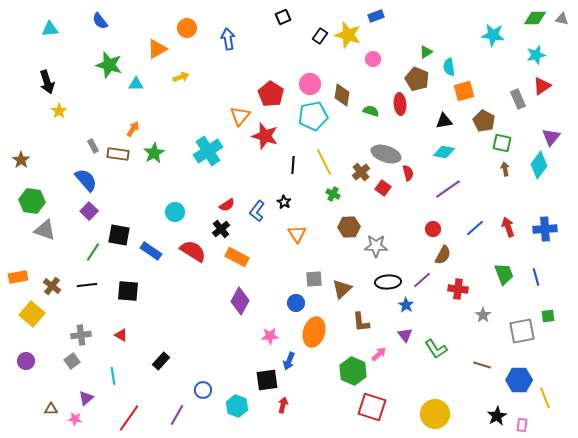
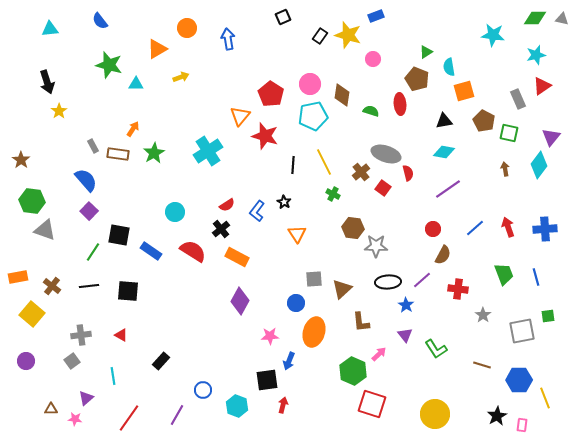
green square at (502, 143): moved 7 px right, 10 px up
brown hexagon at (349, 227): moved 4 px right, 1 px down; rotated 10 degrees clockwise
black line at (87, 285): moved 2 px right, 1 px down
red square at (372, 407): moved 3 px up
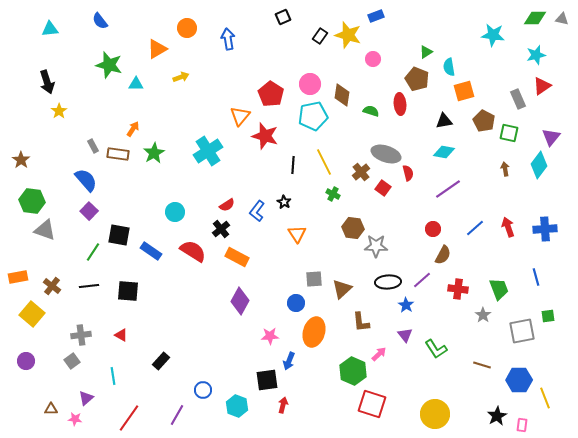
green trapezoid at (504, 274): moved 5 px left, 15 px down
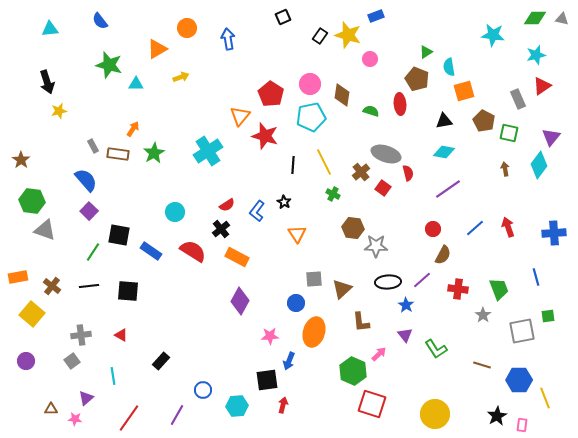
pink circle at (373, 59): moved 3 px left
yellow star at (59, 111): rotated 21 degrees clockwise
cyan pentagon at (313, 116): moved 2 px left, 1 px down
blue cross at (545, 229): moved 9 px right, 4 px down
cyan hexagon at (237, 406): rotated 25 degrees counterclockwise
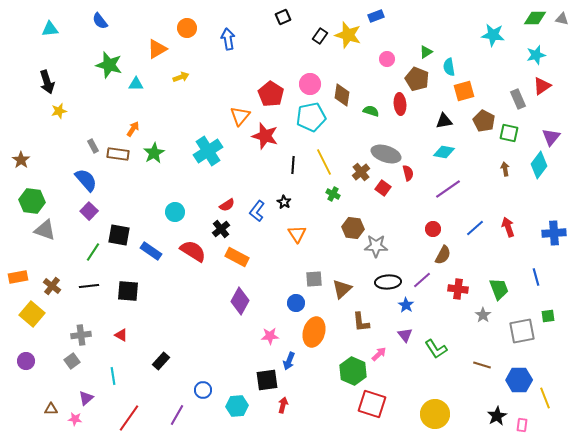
pink circle at (370, 59): moved 17 px right
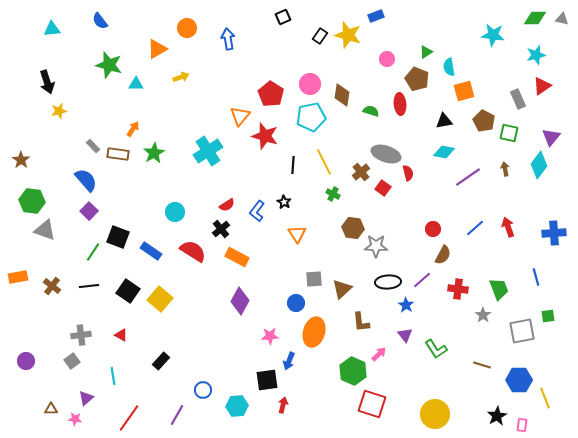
cyan triangle at (50, 29): moved 2 px right
gray rectangle at (93, 146): rotated 16 degrees counterclockwise
purple line at (448, 189): moved 20 px right, 12 px up
black square at (119, 235): moved 1 px left, 2 px down; rotated 10 degrees clockwise
black square at (128, 291): rotated 30 degrees clockwise
yellow square at (32, 314): moved 128 px right, 15 px up
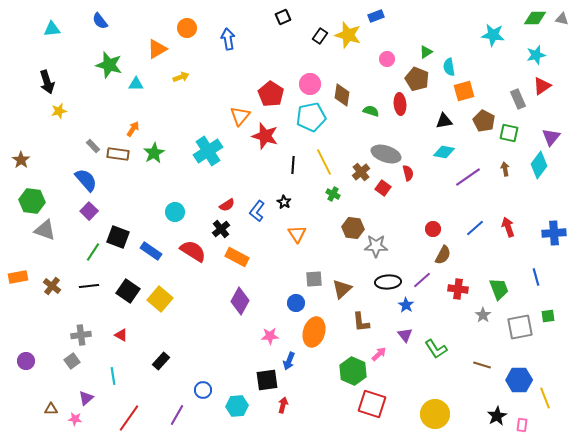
gray square at (522, 331): moved 2 px left, 4 px up
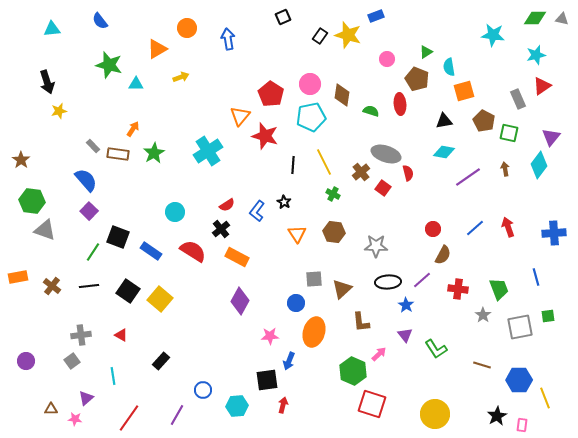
brown hexagon at (353, 228): moved 19 px left, 4 px down
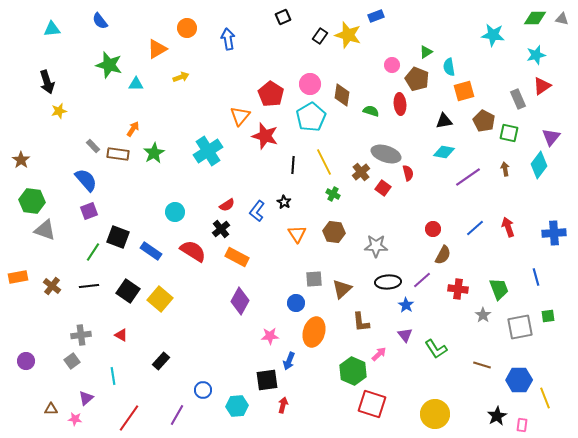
pink circle at (387, 59): moved 5 px right, 6 px down
cyan pentagon at (311, 117): rotated 20 degrees counterclockwise
purple square at (89, 211): rotated 24 degrees clockwise
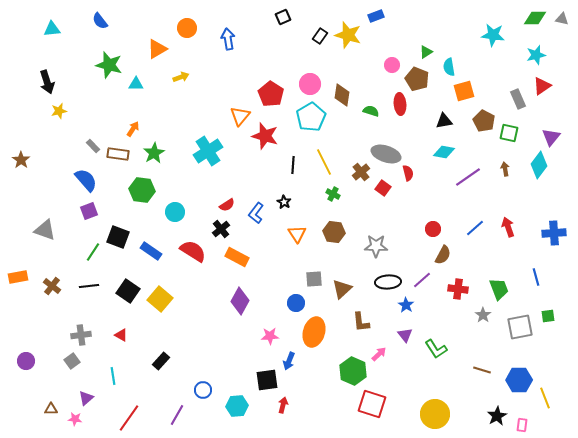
green hexagon at (32, 201): moved 110 px right, 11 px up
blue L-shape at (257, 211): moved 1 px left, 2 px down
brown line at (482, 365): moved 5 px down
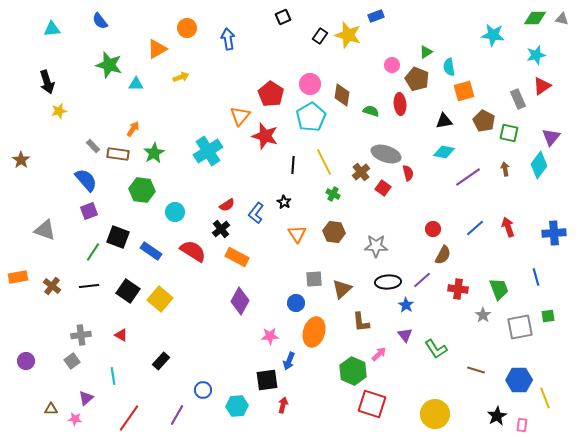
brown line at (482, 370): moved 6 px left
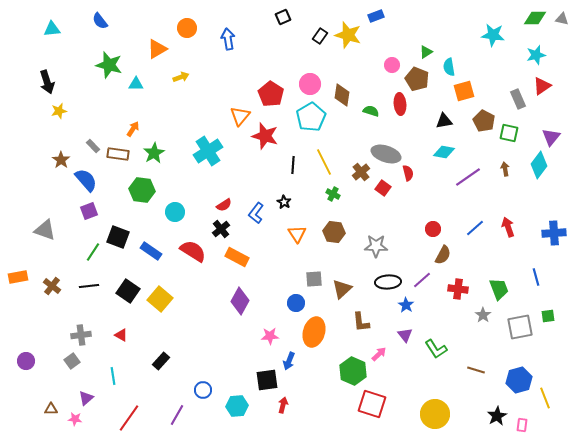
brown star at (21, 160): moved 40 px right
red semicircle at (227, 205): moved 3 px left
blue hexagon at (519, 380): rotated 15 degrees counterclockwise
